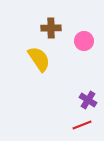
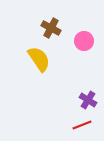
brown cross: rotated 30 degrees clockwise
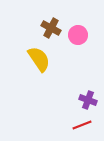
pink circle: moved 6 px left, 6 px up
purple cross: rotated 12 degrees counterclockwise
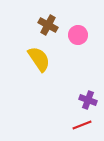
brown cross: moved 3 px left, 3 px up
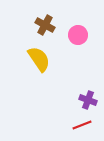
brown cross: moved 3 px left
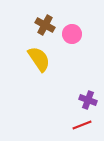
pink circle: moved 6 px left, 1 px up
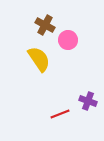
pink circle: moved 4 px left, 6 px down
purple cross: moved 1 px down
red line: moved 22 px left, 11 px up
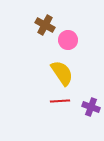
yellow semicircle: moved 23 px right, 14 px down
purple cross: moved 3 px right, 6 px down
red line: moved 13 px up; rotated 18 degrees clockwise
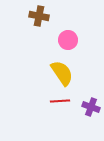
brown cross: moved 6 px left, 9 px up; rotated 18 degrees counterclockwise
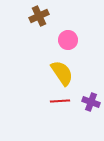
brown cross: rotated 36 degrees counterclockwise
purple cross: moved 5 px up
